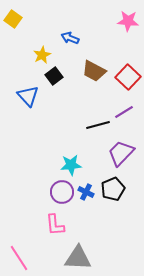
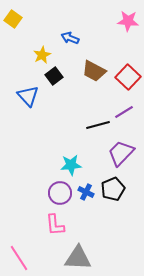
purple circle: moved 2 px left, 1 px down
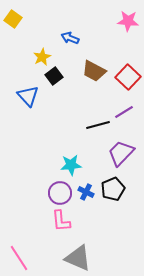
yellow star: moved 2 px down
pink L-shape: moved 6 px right, 4 px up
gray triangle: rotated 20 degrees clockwise
